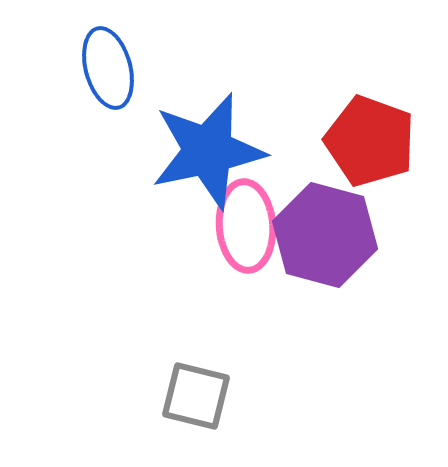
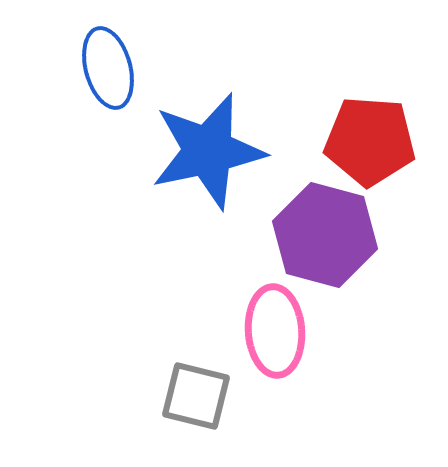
red pentagon: rotated 16 degrees counterclockwise
pink ellipse: moved 29 px right, 105 px down
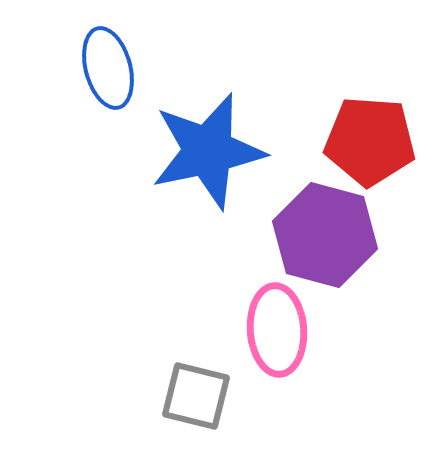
pink ellipse: moved 2 px right, 1 px up
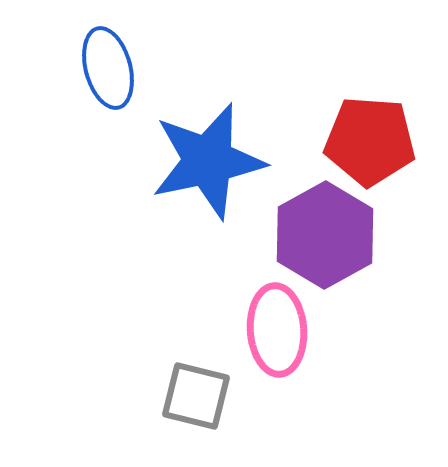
blue star: moved 10 px down
purple hexagon: rotated 16 degrees clockwise
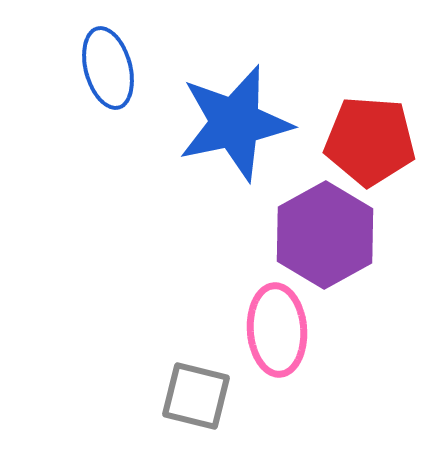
blue star: moved 27 px right, 38 px up
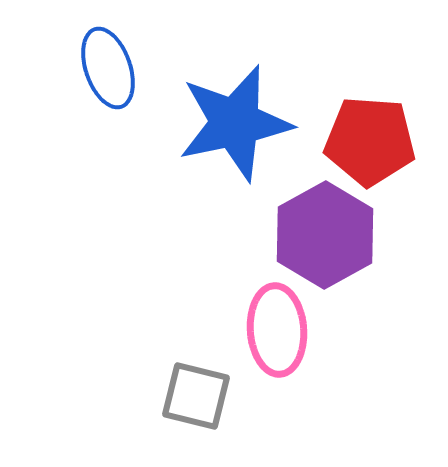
blue ellipse: rotated 4 degrees counterclockwise
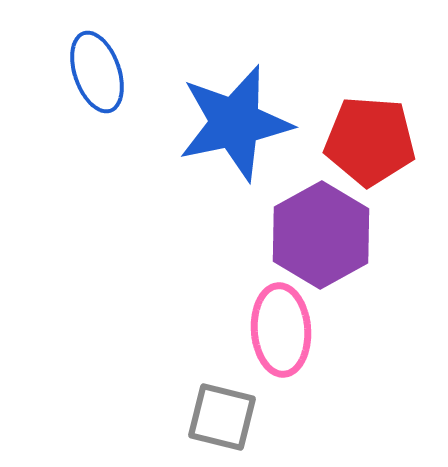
blue ellipse: moved 11 px left, 4 px down
purple hexagon: moved 4 px left
pink ellipse: moved 4 px right
gray square: moved 26 px right, 21 px down
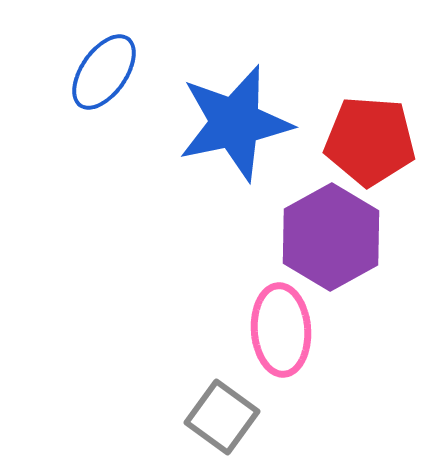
blue ellipse: moved 7 px right; rotated 54 degrees clockwise
purple hexagon: moved 10 px right, 2 px down
gray square: rotated 22 degrees clockwise
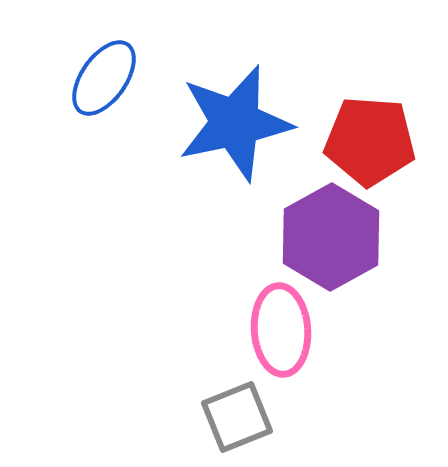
blue ellipse: moved 6 px down
gray square: moved 15 px right; rotated 32 degrees clockwise
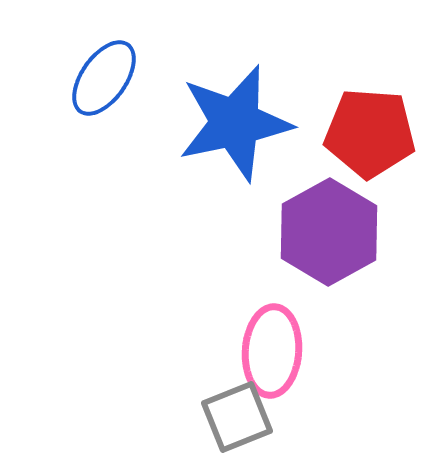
red pentagon: moved 8 px up
purple hexagon: moved 2 px left, 5 px up
pink ellipse: moved 9 px left, 21 px down; rotated 8 degrees clockwise
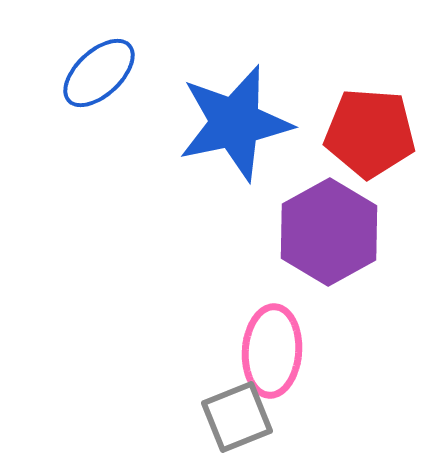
blue ellipse: moved 5 px left, 5 px up; rotated 12 degrees clockwise
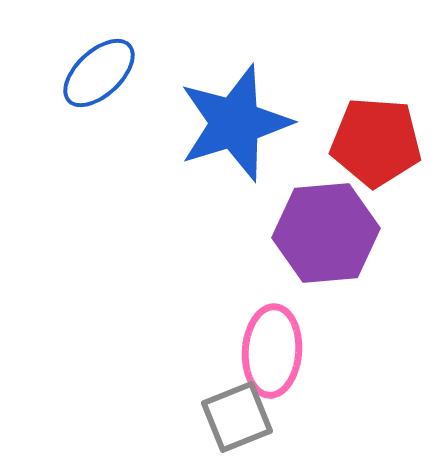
blue star: rotated 5 degrees counterclockwise
red pentagon: moved 6 px right, 9 px down
purple hexagon: moved 3 px left, 1 px down; rotated 24 degrees clockwise
